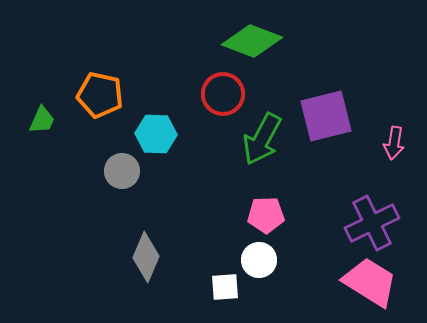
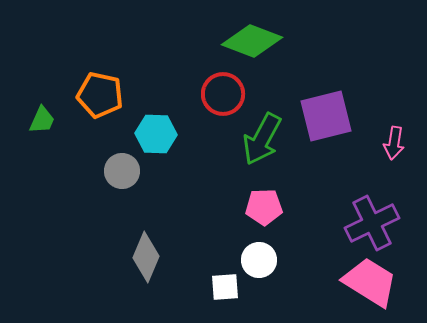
pink pentagon: moved 2 px left, 8 px up
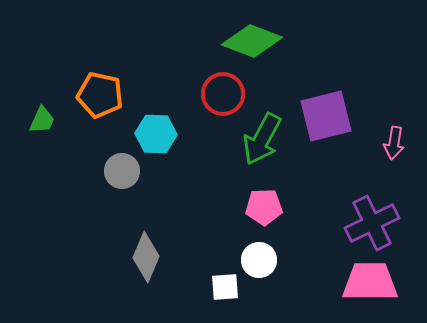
pink trapezoid: rotated 32 degrees counterclockwise
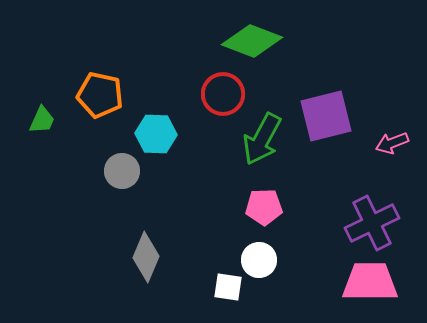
pink arrow: moved 2 px left; rotated 60 degrees clockwise
white square: moved 3 px right; rotated 12 degrees clockwise
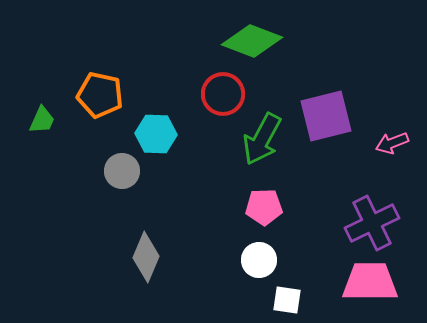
white square: moved 59 px right, 13 px down
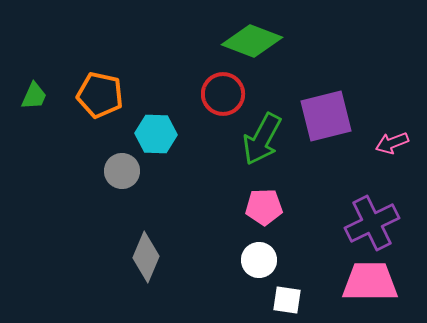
green trapezoid: moved 8 px left, 24 px up
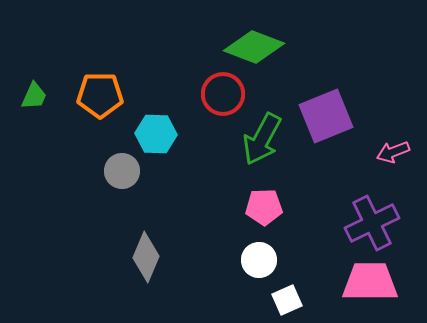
green diamond: moved 2 px right, 6 px down
orange pentagon: rotated 12 degrees counterclockwise
purple square: rotated 8 degrees counterclockwise
pink arrow: moved 1 px right, 9 px down
white square: rotated 32 degrees counterclockwise
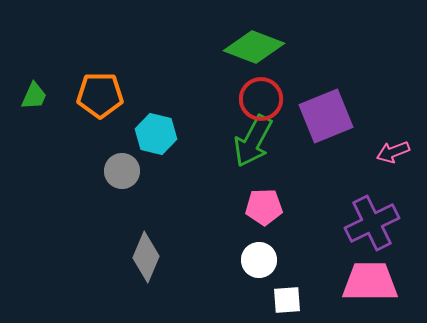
red circle: moved 38 px right, 5 px down
cyan hexagon: rotated 12 degrees clockwise
green arrow: moved 9 px left, 2 px down
white square: rotated 20 degrees clockwise
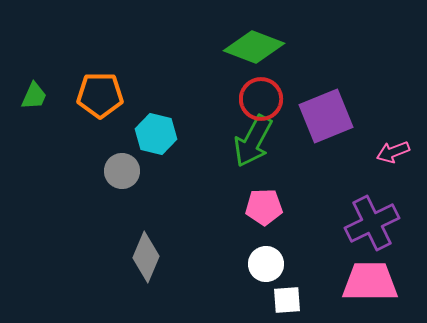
white circle: moved 7 px right, 4 px down
